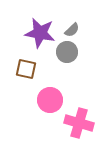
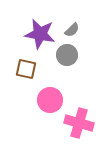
purple star: moved 1 px down
gray circle: moved 3 px down
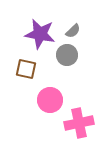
gray semicircle: moved 1 px right, 1 px down
pink cross: rotated 28 degrees counterclockwise
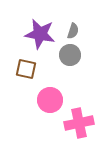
gray semicircle: rotated 28 degrees counterclockwise
gray circle: moved 3 px right
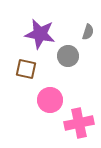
gray semicircle: moved 15 px right, 1 px down
gray circle: moved 2 px left, 1 px down
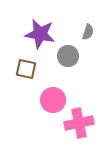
pink circle: moved 3 px right
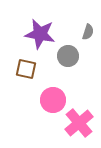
pink cross: rotated 28 degrees counterclockwise
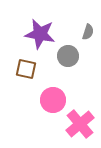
pink cross: moved 1 px right, 1 px down
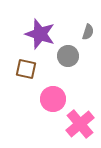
purple star: rotated 8 degrees clockwise
pink circle: moved 1 px up
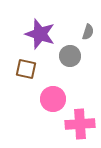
gray circle: moved 2 px right
pink cross: rotated 36 degrees clockwise
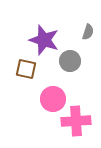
purple star: moved 4 px right, 6 px down
gray circle: moved 5 px down
pink cross: moved 4 px left, 3 px up
